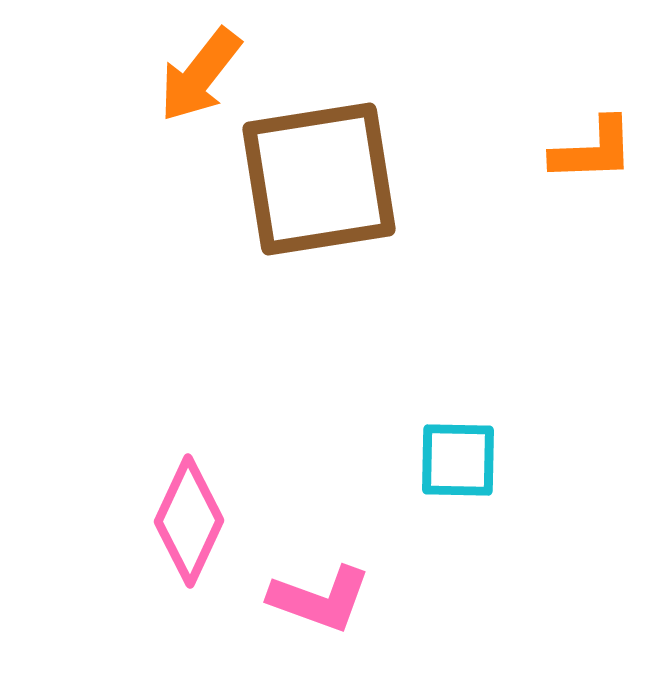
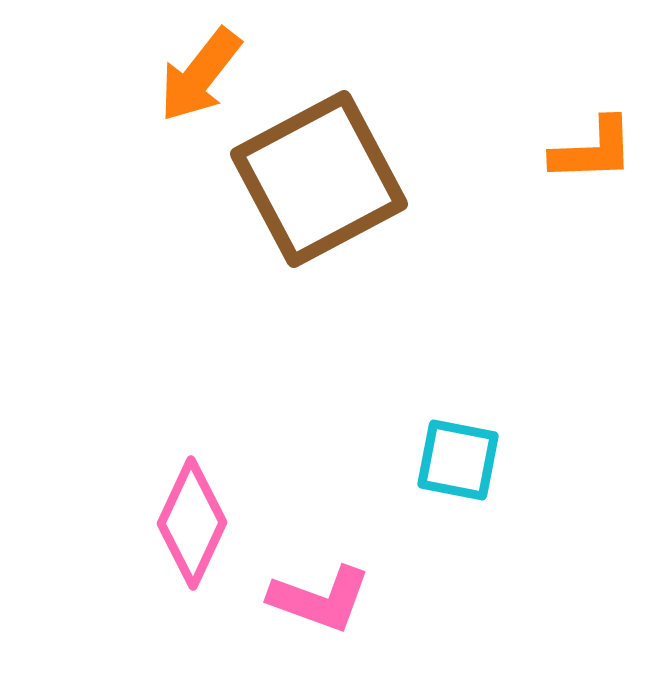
brown square: rotated 19 degrees counterclockwise
cyan square: rotated 10 degrees clockwise
pink diamond: moved 3 px right, 2 px down
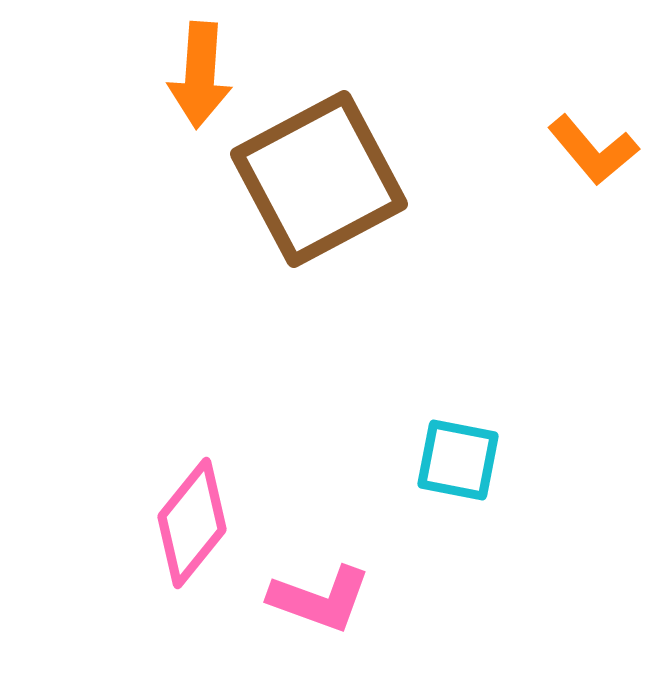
orange arrow: rotated 34 degrees counterclockwise
orange L-shape: rotated 52 degrees clockwise
pink diamond: rotated 14 degrees clockwise
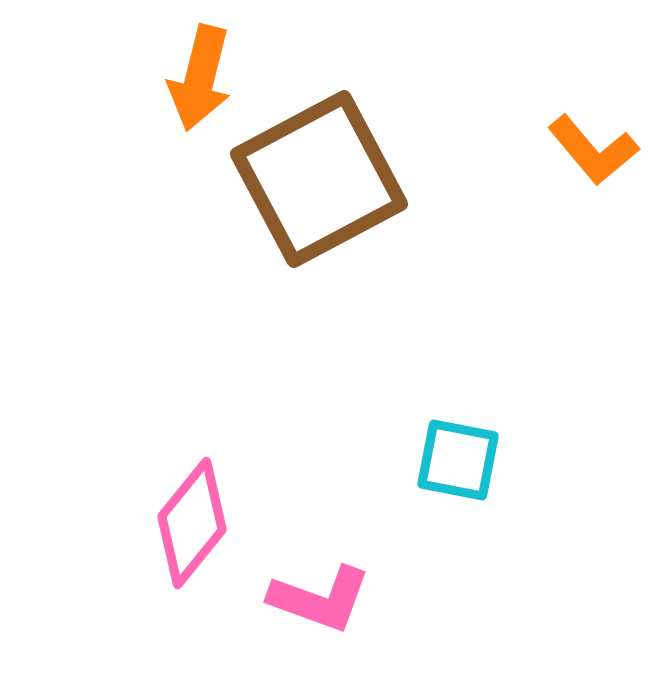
orange arrow: moved 3 px down; rotated 10 degrees clockwise
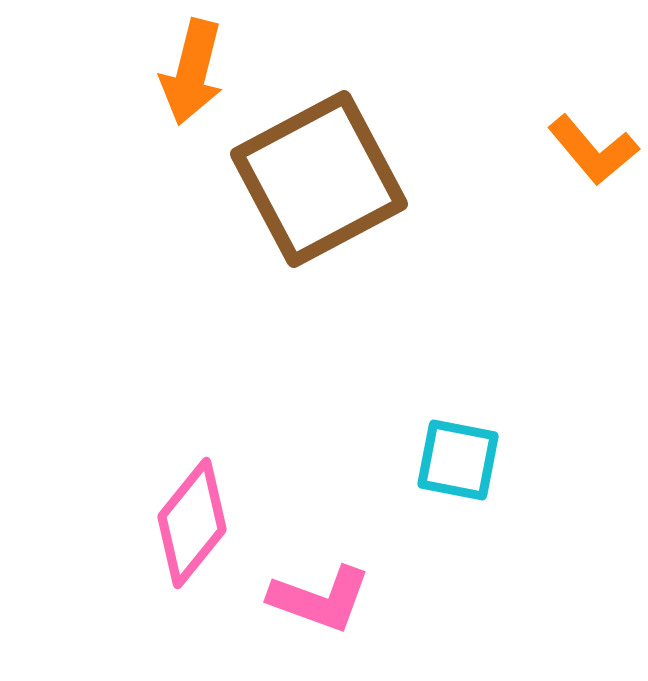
orange arrow: moved 8 px left, 6 px up
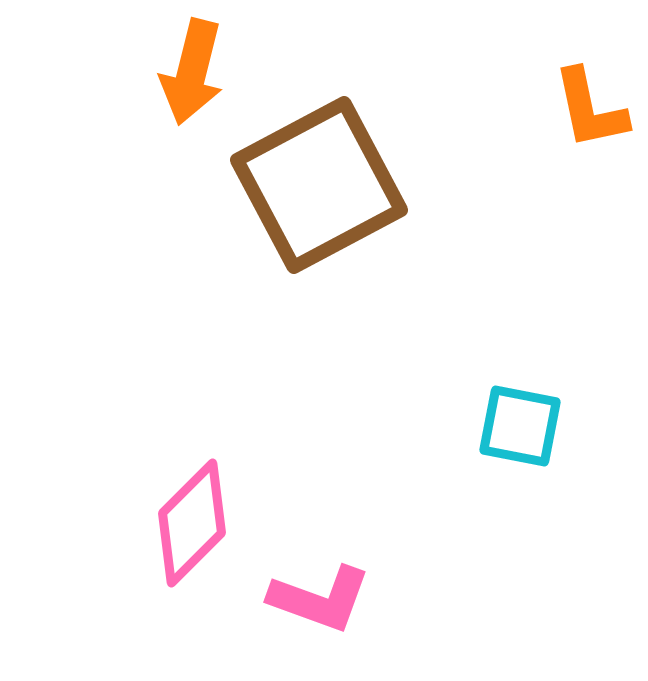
orange L-shape: moved 3 px left, 41 px up; rotated 28 degrees clockwise
brown square: moved 6 px down
cyan square: moved 62 px right, 34 px up
pink diamond: rotated 6 degrees clockwise
